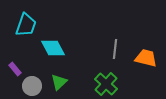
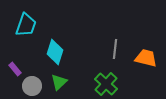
cyan diamond: moved 2 px right, 4 px down; rotated 45 degrees clockwise
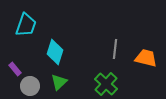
gray circle: moved 2 px left
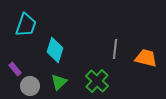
cyan diamond: moved 2 px up
green cross: moved 9 px left, 3 px up
